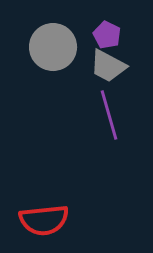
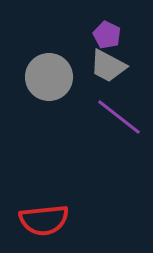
gray circle: moved 4 px left, 30 px down
purple line: moved 10 px right, 2 px down; rotated 36 degrees counterclockwise
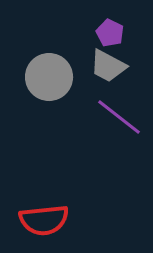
purple pentagon: moved 3 px right, 2 px up
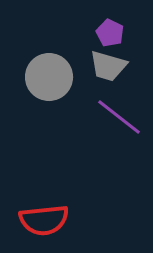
gray trapezoid: rotated 12 degrees counterclockwise
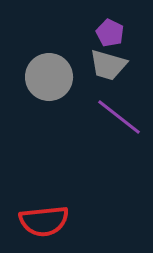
gray trapezoid: moved 1 px up
red semicircle: moved 1 px down
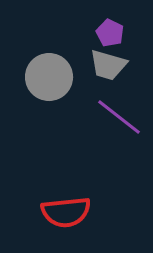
red semicircle: moved 22 px right, 9 px up
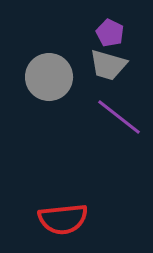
red semicircle: moved 3 px left, 7 px down
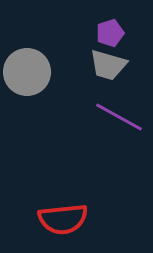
purple pentagon: rotated 28 degrees clockwise
gray circle: moved 22 px left, 5 px up
purple line: rotated 9 degrees counterclockwise
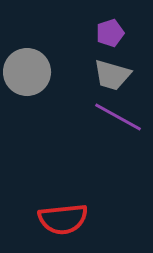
gray trapezoid: moved 4 px right, 10 px down
purple line: moved 1 px left
